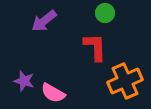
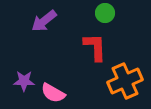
purple star: rotated 15 degrees counterclockwise
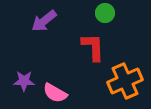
red L-shape: moved 2 px left
pink semicircle: moved 2 px right
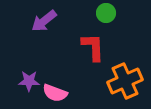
green circle: moved 1 px right
purple star: moved 5 px right
pink semicircle: rotated 10 degrees counterclockwise
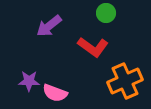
purple arrow: moved 5 px right, 5 px down
red L-shape: rotated 128 degrees clockwise
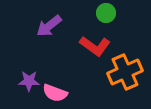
red L-shape: moved 2 px right, 1 px up
orange cross: moved 9 px up
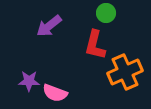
red L-shape: moved 1 px up; rotated 68 degrees clockwise
